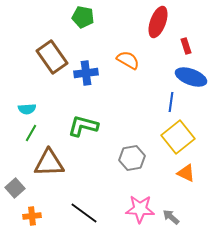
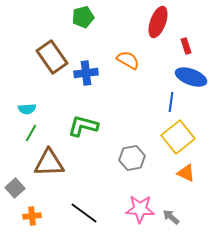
green pentagon: rotated 25 degrees counterclockwise
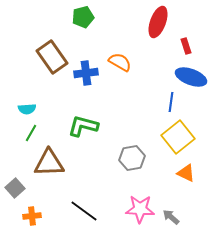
orange semicircle: moved 8 px left, 2 px down
black line: moved 2 px up
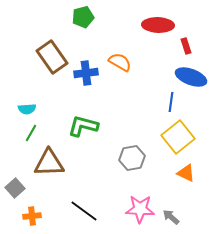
red ellipse: moved 3 px down; rotated 72 degrees clockwise
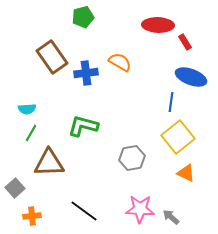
red rectangle: moved 1 px left, 4 px up; rotated 14 degrees counterclockwise
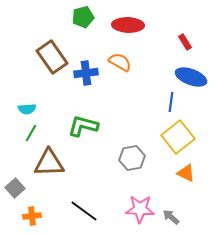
red ellipse: moved 30 px left
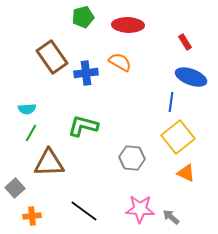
gray hexagon: rotated 15 degrees clockwise
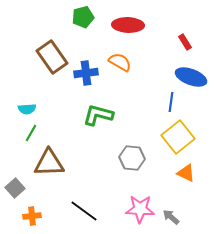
green L-shape: moved 15 px right, 11 px up
